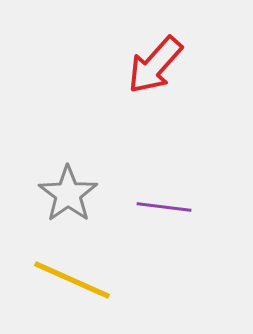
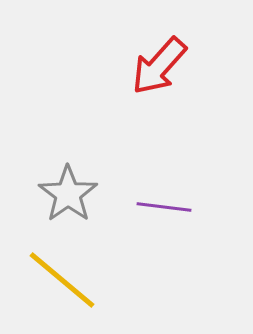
red arrow: moved 4 px right, 1 px down
yellow line: moved 10 px left; rotated 16 degrees clockwise
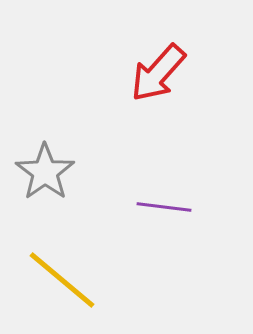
red arrow: moved 1 px left, 7 px down
gray star: moved 23 px left, 22 px up
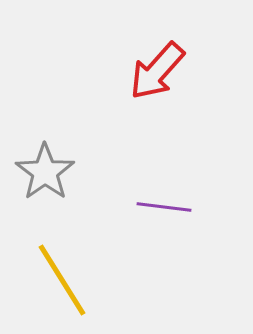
red arrow: moved 1 px left, 2 px up
yellow line: rotated 18 degrees clockwise
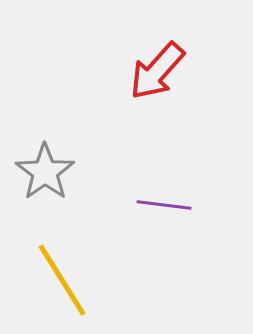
purple line: moved 2 px up
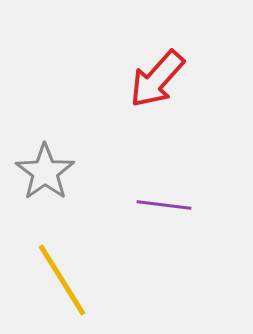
red arrow: moved 8 px down
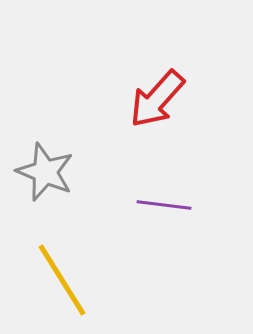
red arrow: moved 20 px down
gray star: rotated 14 degrees counterclockwise
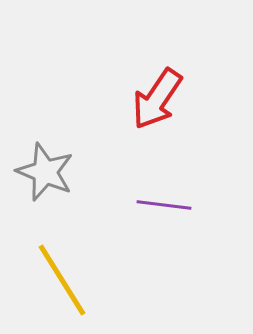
red arrow: rotated 8 degrees counterclockwise
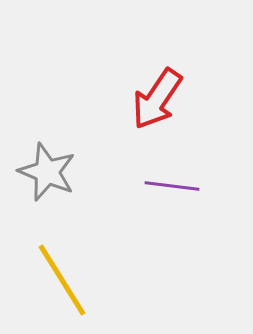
gray star: moved 2 px right
purple line: moved 8 px right, 19 px up
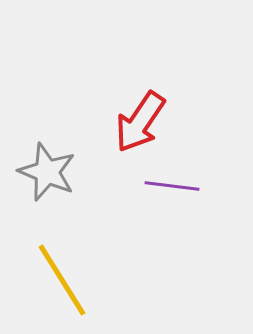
red arrow: moved 17 px left, 23 px down
